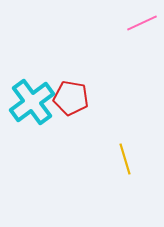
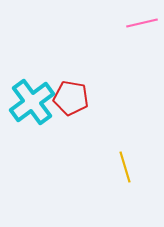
pink line: rotated 12 degrees clockwise
yellow line: moved 8 px down
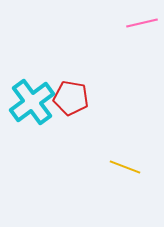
yellow line: rotated 52 degrees counterclockwise
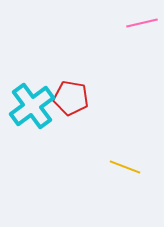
cyan cross: moved 4 px down
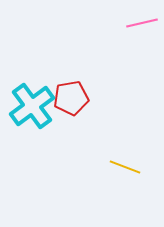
red pentagon: rotated 20 degrees counterclockwise
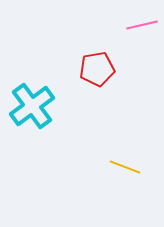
pink line: moved 2 px down
red pentagon: moved 26 px right, 29 px up
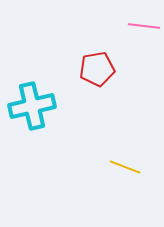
pink line: moved 2 px right, 1 px down; rotated 20 degrees clockwise
cyan cross: rotated 24 degrees clockwise
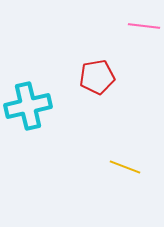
red pentagon: moved 8 px down
cyan cross: moved 4 px left
